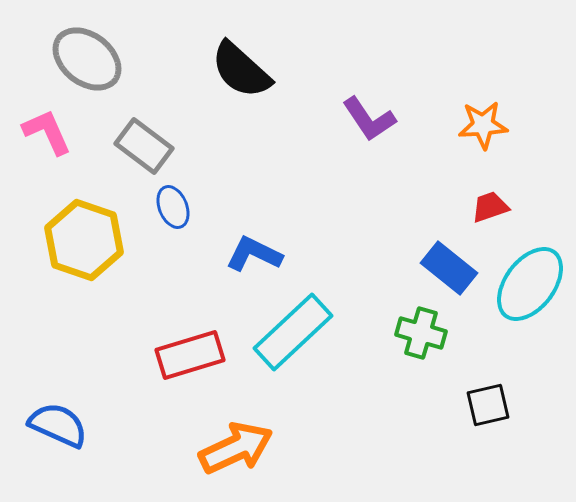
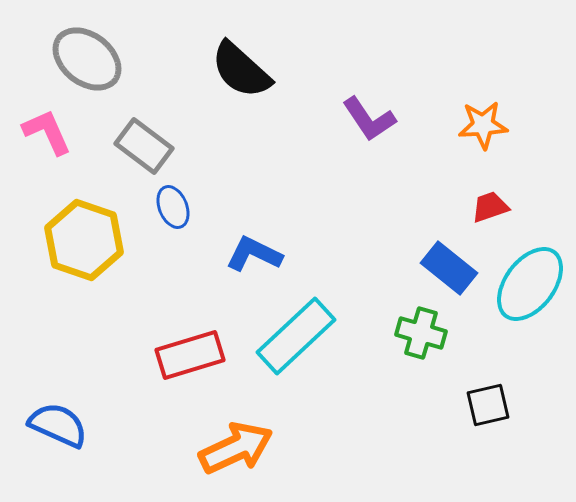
cyan rectangle: moved 3 px right, 4 px down
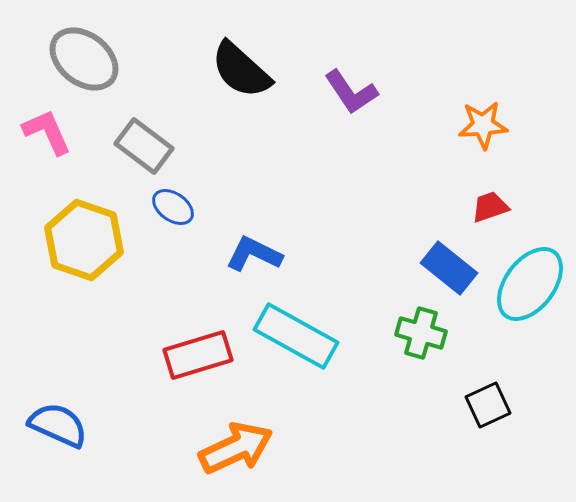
gray ellipse: moved 3 px left
purple L-shape: moved 18 px left, 27 px up
blue ellipse: rotated 33 degrees counterclockwise
cyan rectangle: rotated 72 degrees clockwise
red rectangle: moved 8 px right
black square: rotated 12 degrees counterclockwise
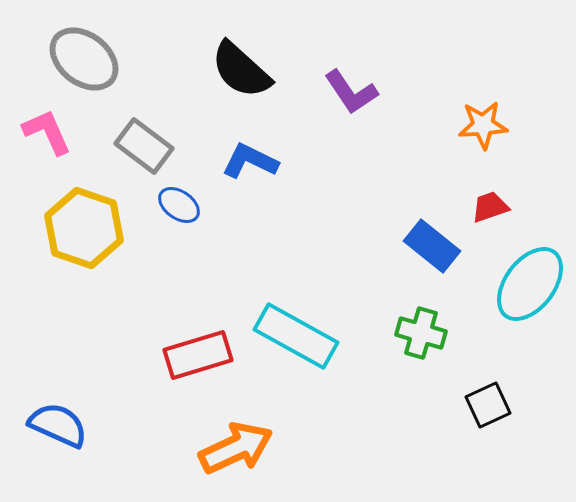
blue ellipse: moved 6 px right, 2 px up
yellow hexagon: moved 12 px up
blue L-shape: moved 4 px left, 93 px up
blue rectangle: moved 17 px left, 22 px up
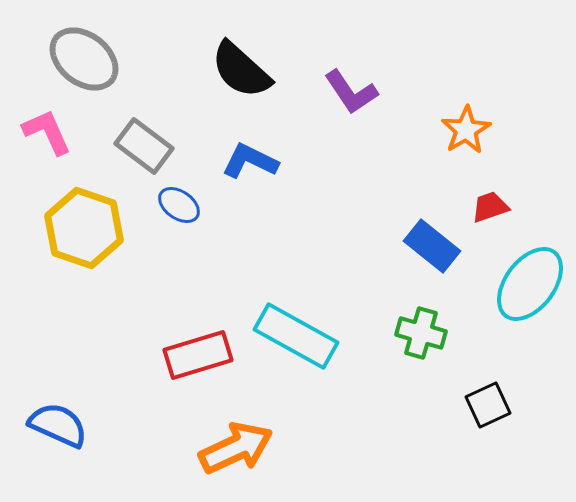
orange star: moved 17 px left, 5 px down; rotated 27 degrees counterclockwise
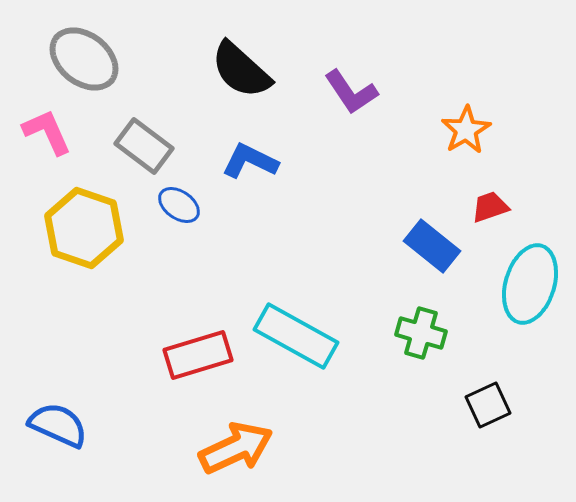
cyan ellipse: rotated 20 degrees counterclockwise
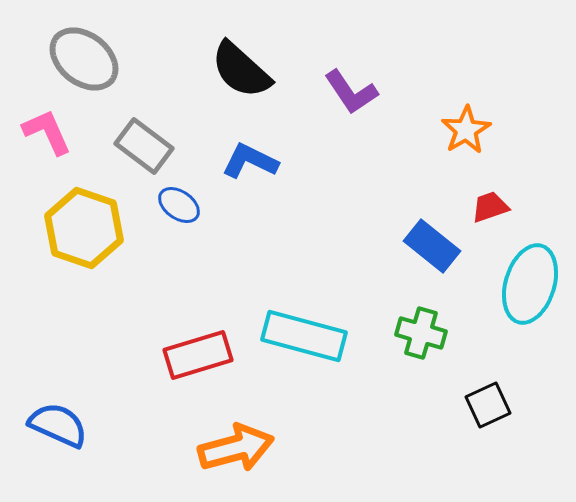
cyan rectangle: moved 8 px right; rotated 14 degrees counterclockwise
orange arrow: rotated 10 degrees clockwise
